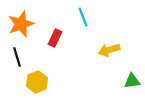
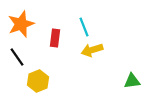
cyan line: moved 1 px right, 10 px down
red rectangle: rotated 18 degrees counterclockwise
yellow arrow: moved 17 px left
black line: rotated 18 degrees counterclockwise
yellow hexagon: moved 1 px right, 1 px up
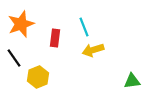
yellow arrow: moved 1 px right
black line: moved 3 px left, 1 px down
yellow hexagon: moved 4 px up
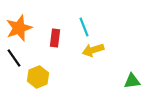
orange star: moved 2 px left, 4 px down
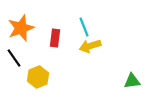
orange star: moved 2 px right
yellow arrow: moved 3 px left, 4 px up
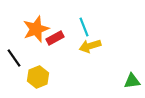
orange star: moved 15 px right, 1 px down
red rectangle: rotated 54 degrees clockwise
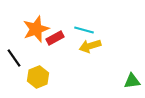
cyan line: moved 3 px down; rotated 54 degrees counterclockwise
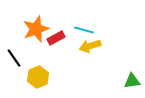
red rectangle: moved 1 px right
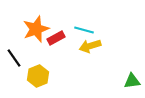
yellow hexagon: moved 1 px up
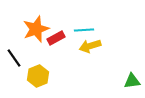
cyan line: rotated 18 degrees counterclockwise
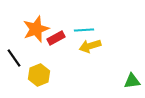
yellow hexagon: moved 1 px right, 1 px up
